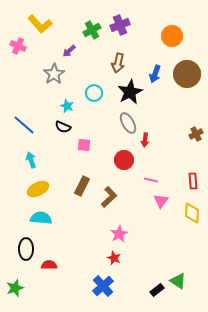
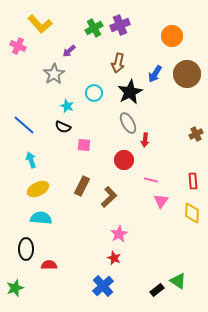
green cross: moved 2 px right, 2 px up
blue arrow: rotated 12 degrees clockwise
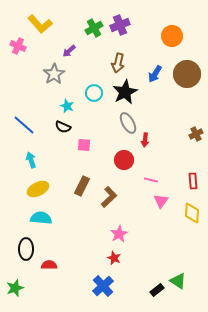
black star: moved 5 px left
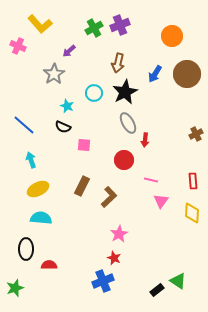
blue cross: moved 5 px up; rotated 20 degrees clockwise
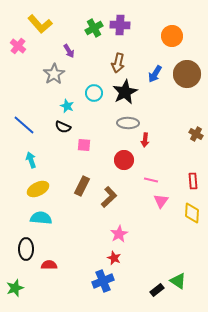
purple cross: rotated 24 degrees clockwise
pink cross: rotated 14 degrees clockwise
purple arrow: rotated 80 degrees counterclockwise
gray ellipse: rotated 60 degrees counterclockwise
brown cross: rotated 32 degrees counterclockwise
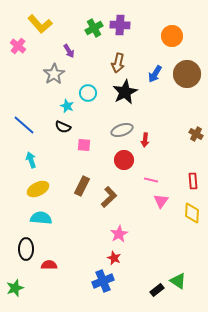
cyan circle: moved 6 px left
gray ellipse: moved 6 px left, 7 px down; rotated 20 degrees counterclockwise
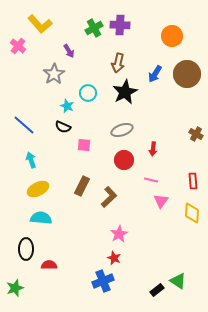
red arrow: moved 8 px right, 9 px down
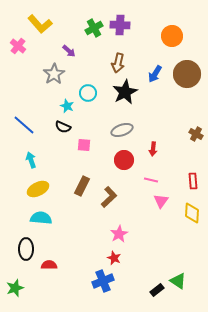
purple arrow: rotated 16 degrees counterclockwise
